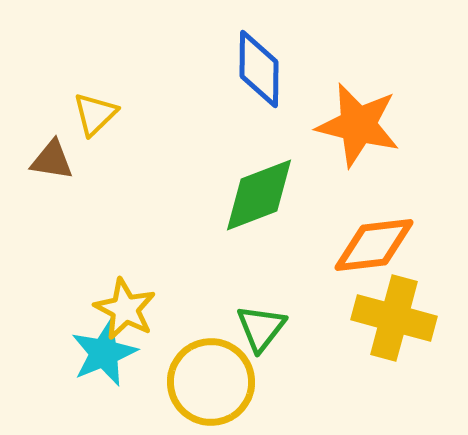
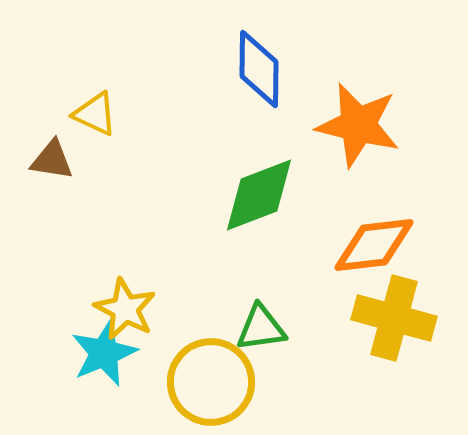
yellow triangle: rotated 51 degrees counterclockwise
green triangle: rotated 44 degrees clockwise
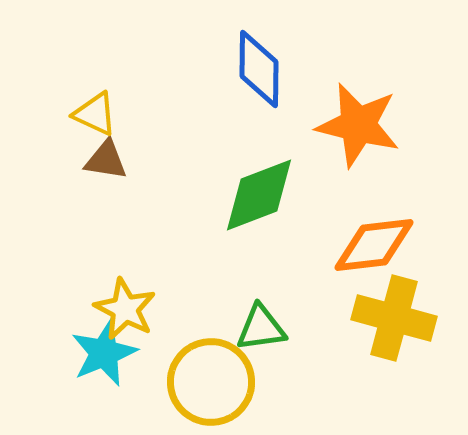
brown triangle: moved 54 px right
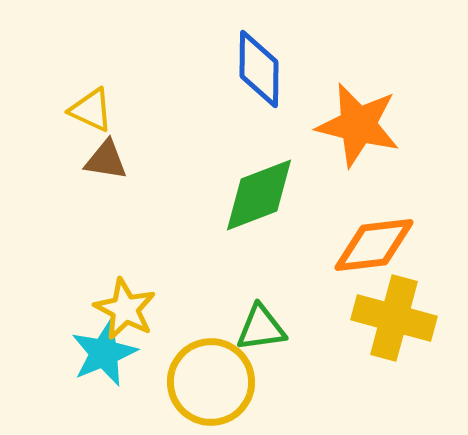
yellow triangle: moved 4 px left, 4 px up
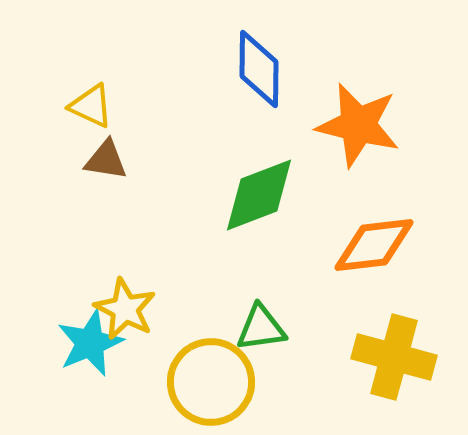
yellow triangle: moved 4 px up
yellow cross: moved 39 px down
cyan star: moved 14 px left, 10 px up
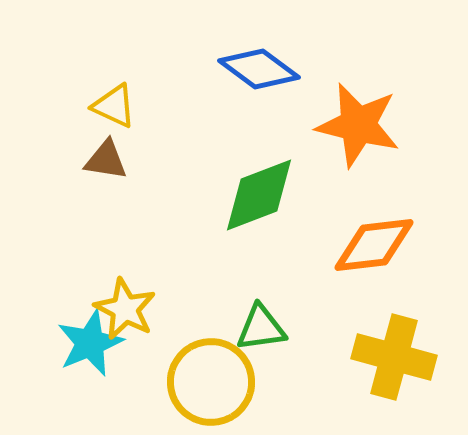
blue diamond: rotated 54 degrees counterclockwise
yellow triangle: moved 23 px right
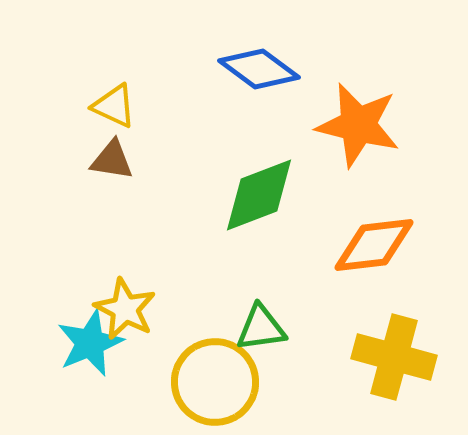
brown triangle: moved 6 px right
yellow circle: moved 4 px right
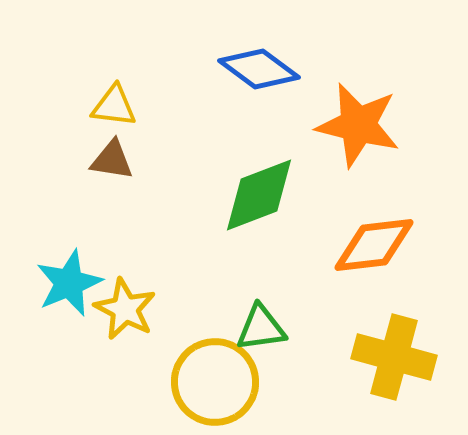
yellow triangle: rotated 18 degrees counterclockwise
cyan star: moved 21 px left, 60 px up
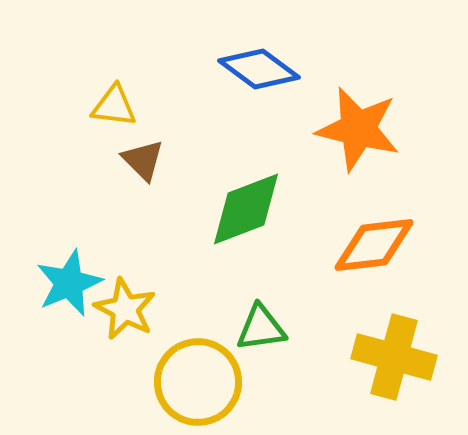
orange star: moved 4 px down
brown triangle: moved 31 px right; rotated 36 degrees clockwise
green diamond: moved 13 px left, 14 px down
yellow circle: moved 17 px left
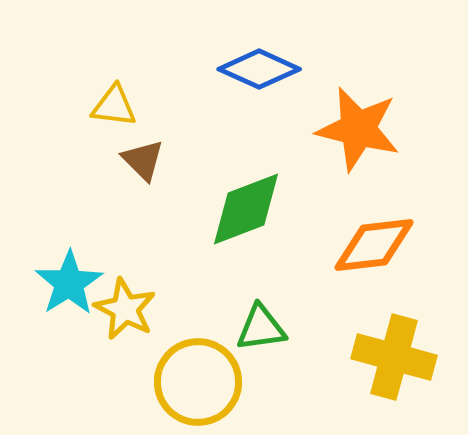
blue diamond: rotated 12 degrees counterclockwise
cyan star: rotated 10 degrees counterclockwise
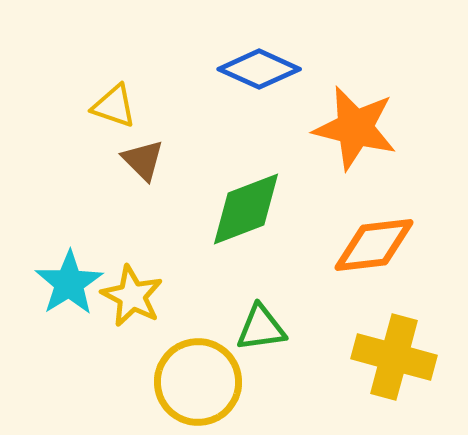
yellow triangle: rotated 12 degrees clockwise
orange star: moved 3 px left, 1 px up
yellow star: moved 7 px right, 13 px up
